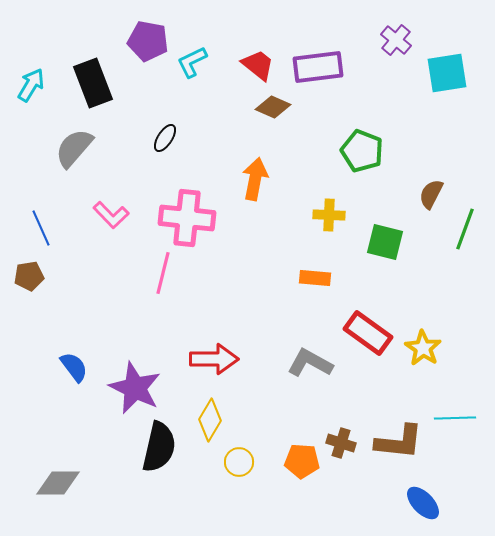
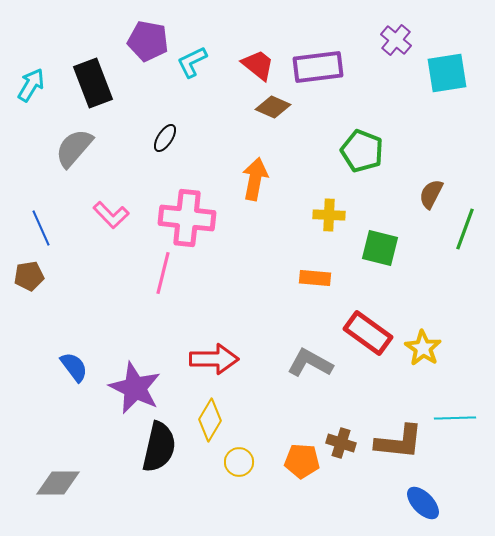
green square: moved 5 px left, 6 px down
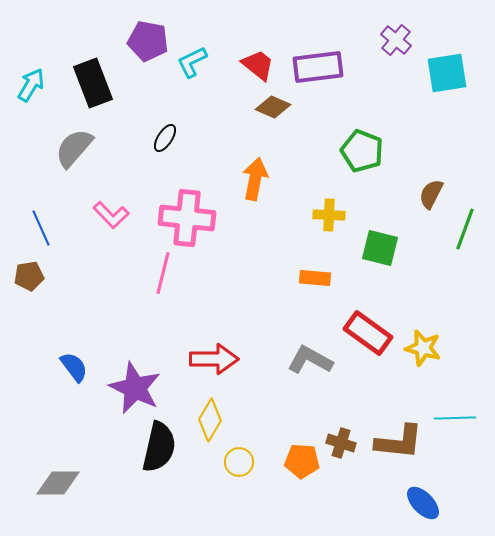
yellow star: rotated 18 degrees counterclockwise
gray L-shape: moved 3 px up
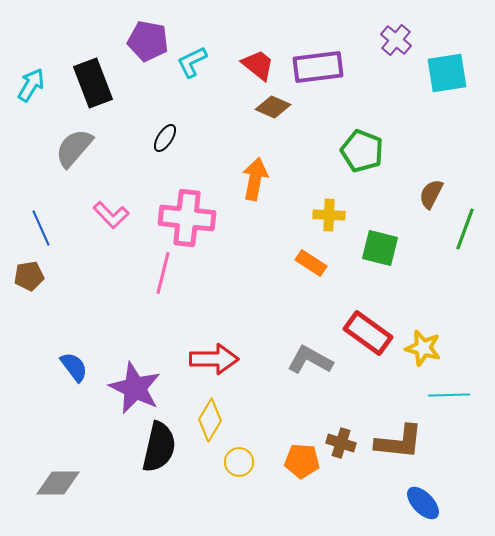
orange rectangle: moved 4 px left, 15 px up; rotated 28 degrees clockwise
cyan line: moved 6 px left, 23 px up
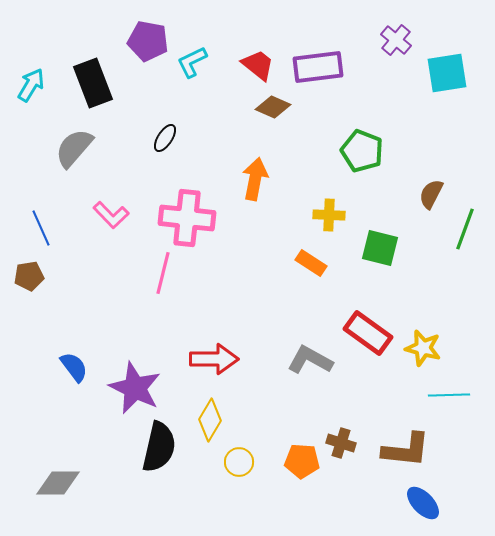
brown L-shape: moved 7 px right, 8 px down
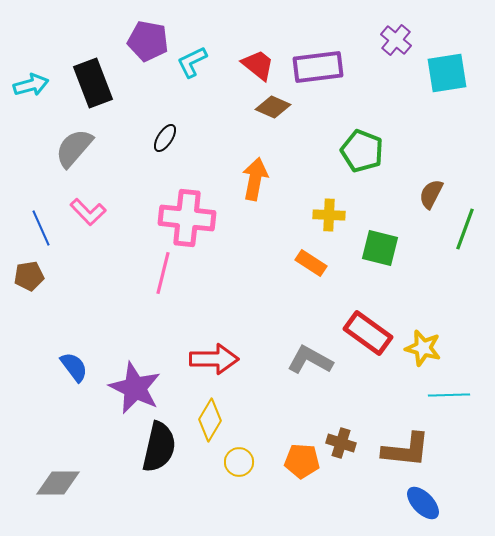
cyan arrow: rotated 44 degrees clockwise
pink L-shape: moved 23 px left, 3 px up
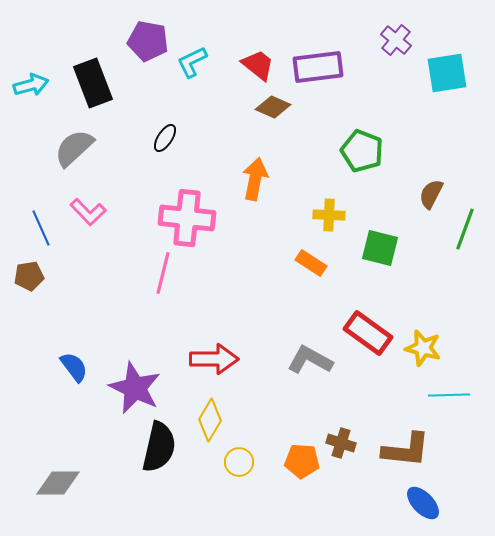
gray semicircle: rotated 6 degrees clockwise
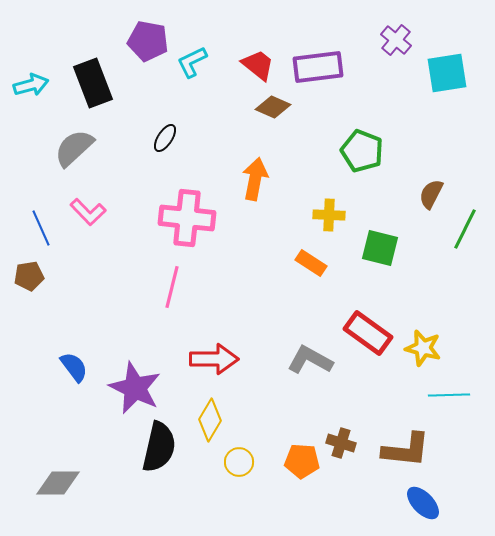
green line: rotated 6 degrees clockwise
pink line: moved 9 px right, 14 px down
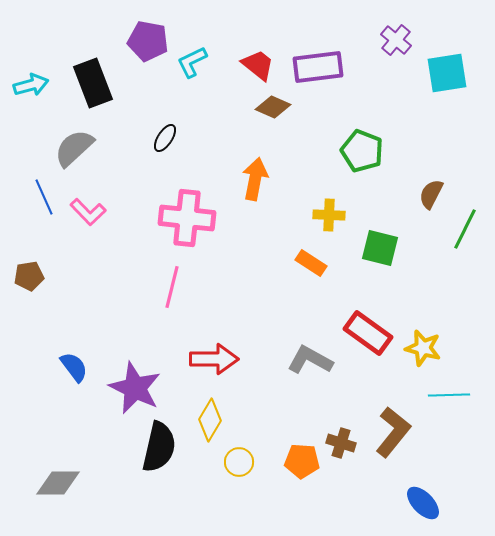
blue line: moved 3 px right, 31 px up
brown L-shape: moved 13 px left, 18 px up; rotated 57 degrees counterclockwise
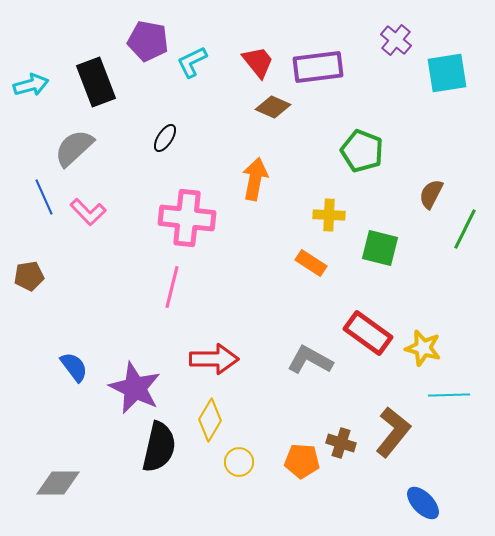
red trapezoid: moved 3 px up; rotated 12 degrees clockwise
black rectangle: moved 3 px right, 1 px up
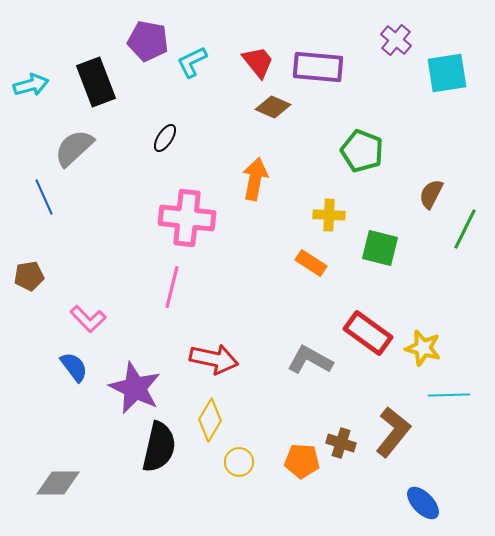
purple rectangle: rotated 12 degrees clockwise
pink L-shape: moved 107 px down
red arrow: rotated 12 degrees clockwise
